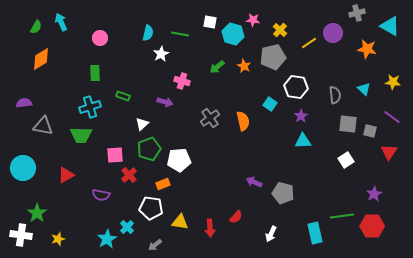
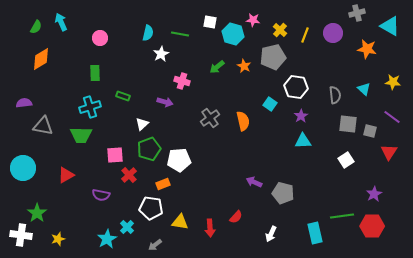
yellow line at (309, 43): moved 4 px left, 8 px up; rotated 35 degrees counterclockwise
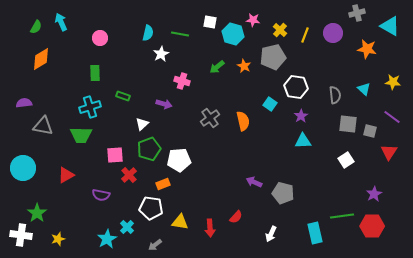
purple arrow at (165, 102): moved 1 px left, 2 px down
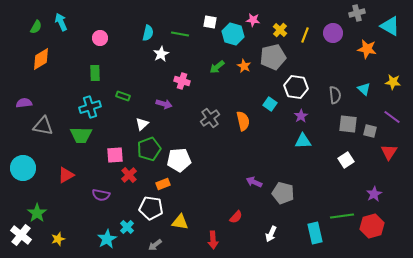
red hexagon at (372, 226): rotated 15 degrees counterclockwise
red arrow at (210, 228): moved 3 px right, 12 px down
white cross at (21, 235): rotated 30 degrees clockwise
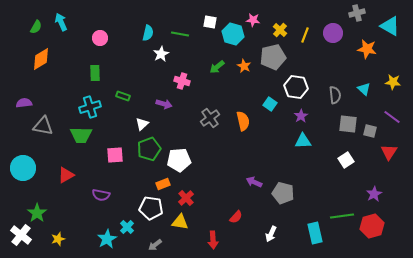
red cross at (129, 175): moved 57 px right, 23 px down
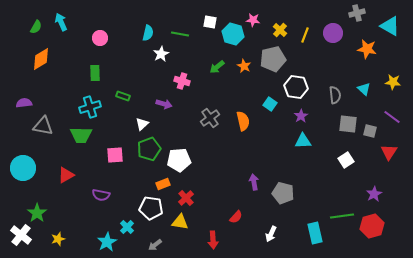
gray pentagon at (273, 57): moved 2 px down
purple arrow at (254, 182): rotated 56 degrees clockwise
cyan star at (107, 239): moved 3 px down
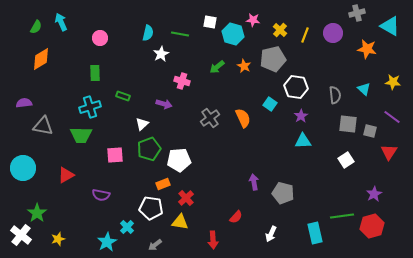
orange semicircle at (243, 121): moved 3 px up; rotated 12 degrees counterclockwise
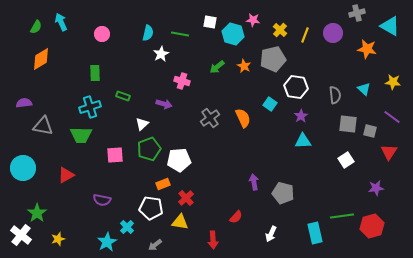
pink circle at (100, 38): moved 2 px right, 4 px up
purple star at (374, 194): moved 2 px right, 6 px up; rotated 21 degrees clockwise
purple semicircle at (101, 195): moved 1 px right, 5 px down
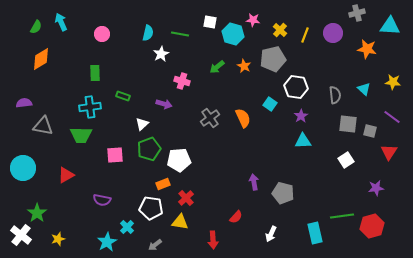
cyan triangle at (390, 26): rotated 25 degrees counterclockwise
cyan cross at (90, 107): rotated 10 degrees clockwise
